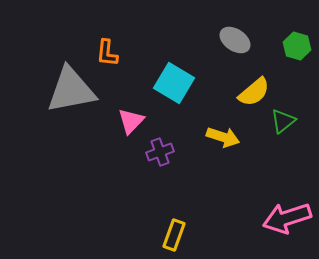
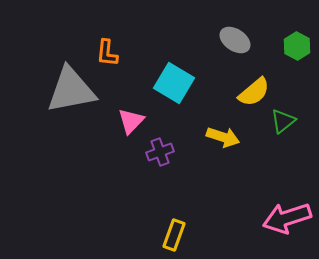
green hexagon: rotated 12 degrees clockwise
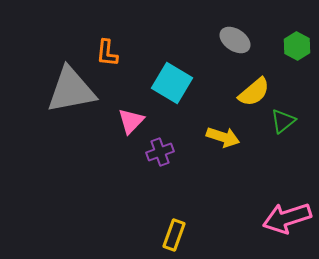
cyan square: moved 2 px left
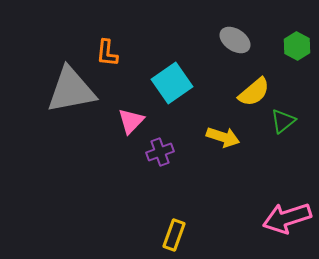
cyan square: rotated 24 degrees clockwise
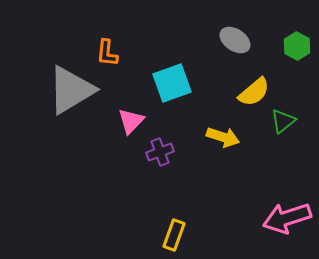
cyan square: rotated 15 degrees clockwise
gray triangle: rotated 20 degrees counterclockwise
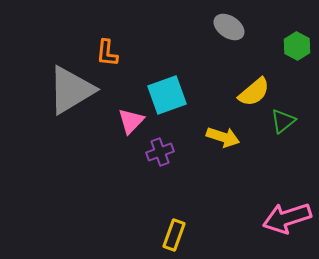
gray ellipse: moved 6 px left, 13 px up
cyan square: moved 5 px left, 12 px down
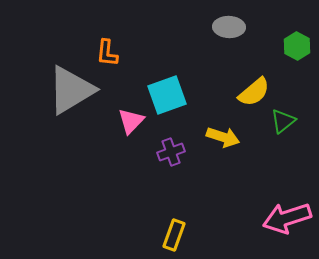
gray ellipse: rotated 32 degrees counterclockwise
purple cross: moved 11 px right
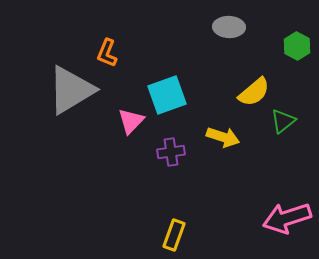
orange L-shape: rotated 16 degrees clockwise
purple cross: rotated 12 degrees clockwise
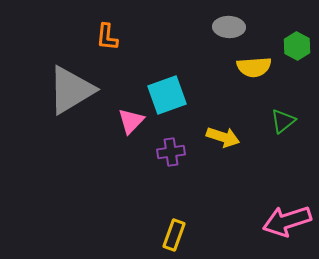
orange L-shape: moved 16 px up; rotated 16 degrees counterclockwise
yellow semicircle: moved 25 px up; rotated 36 degrees clockwise
pink arrow: moved 3 px down
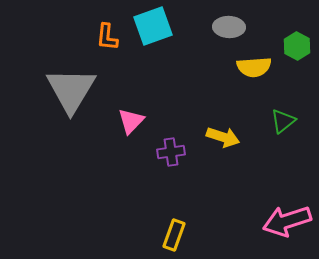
gray triangle: rotated 28 degrees counterclockwise
cyan square: moved 14 px left, 69 px up
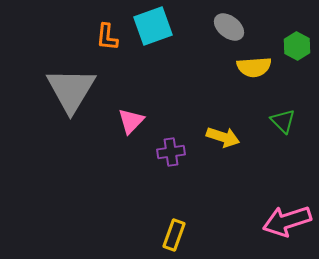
gray ellipse: rotated 36 degrees clockwise
green triangle: rotated 36 degrees counterclockwise
